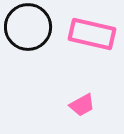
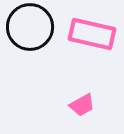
black circle: moved 2 px right
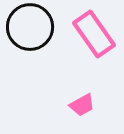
pink rectangle: moved 2 px right; rotated 42 degrees clockwise
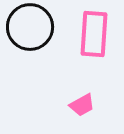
pink rectangle: rotated 39 degrees clockwise
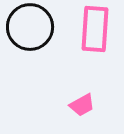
pink rectangle: moved 1 px right, 5 px up
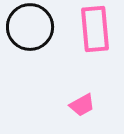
pink rectangle: rotated 9 degrees counterclockwise
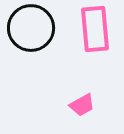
black circle: moved 1 px right, 1 px down
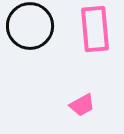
black circle: moved 1 px left, 2 px up
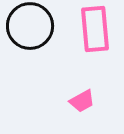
pink trapezoid: moved 4 px up
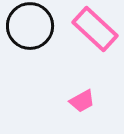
pink rectangle: rotated 42 degrees counterclockwise
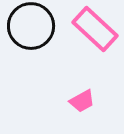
black circle: moved 1 px right
